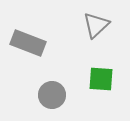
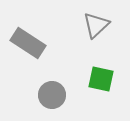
gray rectangle: rotated 12 degrees clockwise
green square: rotated 8 degrees clockwise
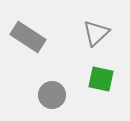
gray triangle: moved 8 px down
gray rectangle: moved 6 px up
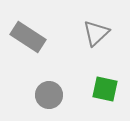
green square: moved 4 px right, 10 px down
gray circle: moved 3 px left
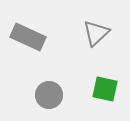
gray rectangle: rotated 8 degrees counterclockwise
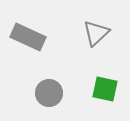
gray circle: moved 2 px up
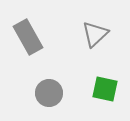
gray triangle: moved 1 px left, 1 px down
gray rectangle: rotated 36 degrees clockwise
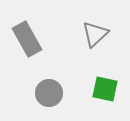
gray rectangle: moved 1 px left, 2 px down
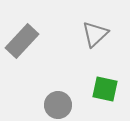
gray rectangle: moved 5 px left, 2 px down; rotated 72 degrees clockwise
gray circle: moved 9 px right, 12 px down
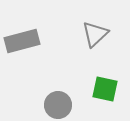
gray rectangle: rotated 32 degrees clockwise
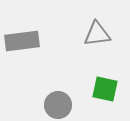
gray triangle: moved 2 px right; rotated 36 degrees clockwise
gray rectangle: rotated 8 degrees clockwise
